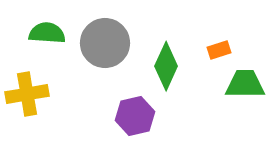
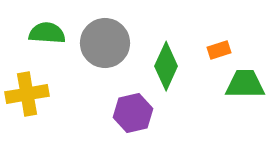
purple hexagon: moved 2 px left, 3 px up
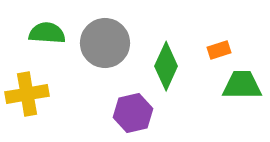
green trapezoid: moved 3 px left, 1 px down
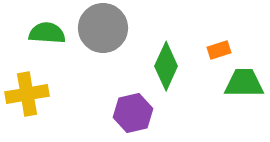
gray circle: moved 2 px left, 15 px up
green trapezoid: moved 2 px right, 2 px up
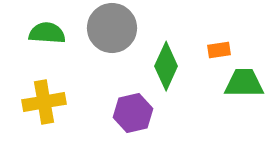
gray circle: moved 9 px right
orange rectangle: rotated 10 degrees clockwise
yellow cross: moved 17 px right, 8 px down
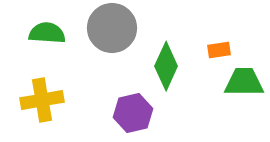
green trapezoid: moved 1 px up
yellow cross: moved 2 px left, 2 px up
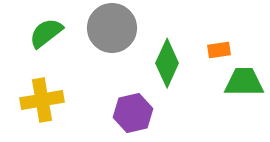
green semicircle: moved 1 px left; rotated 42 degrees counterclockwise
green diamond: moved 1 px right, 3 px up
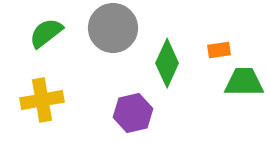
gray circle: moved 1 px right
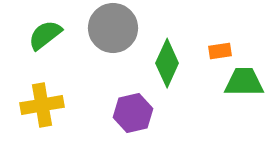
green semicircle: moved 1 px left, 2 px down
orange rectangle: moved 1 px right, 1 px down
yellow cross: moved 5 px down
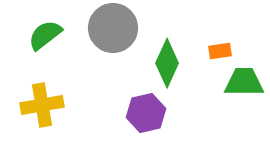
purple hexagon: moved 13 px right
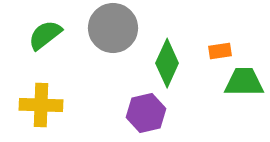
yellow cross: moved 1 px left; rotated 12 degrees clockwise
